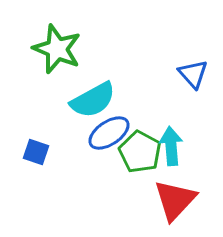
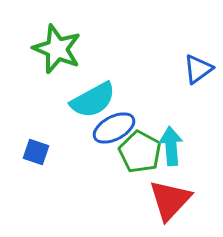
blue triangle: moved 5 px right, 5 px up; rotated 36 degrees clockwise
blue ellipse: moved 5 px right, 5 px up; rotated 6 degrees clockwise
red triangle: moved 5 px left
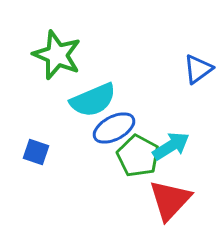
green star: moved 6 px down
cyan semicircle: rotated 6 degrees clockwise
cyan arrow: rotated 63 degrees clockwise
green pentagon: moved 2 px left, 4 px down
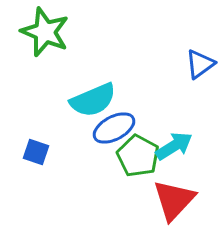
green star: moved 12 px left, 23 px up
blue triangle: moved 2 px right, 5 px up
cyan arrow: moved 3 px right
red triangle: moved 4 px right
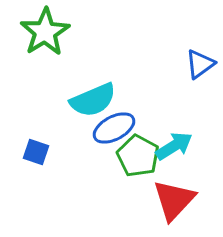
green star: rotated 18 degrees clockwise
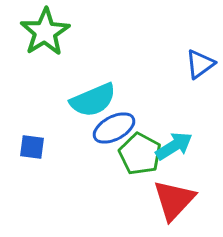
blue square: moved 4 px left, 5 px up; rotated 12 degrees counterclockwise
green pentagon: moved 2 px right, 2 px up
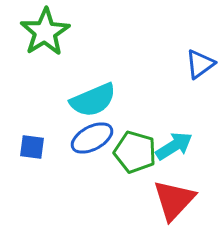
blue ellipse: moved 22 px left, 10 px down
green pentagon: moved 5 px left, 2 px up; rotated 12 degrees counterclockwise
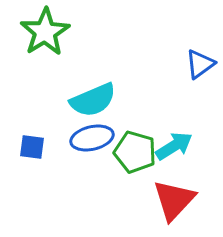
blue ellipse: rotated 15 degrees clockwise
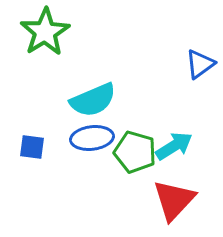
blue ellipse: rotated 6 degrees clockwise
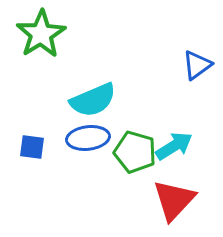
green star: moved 4 px left, 2 px down
blue triangle: moved 3 px left, 1 px down
blue ellipse: moved 4 px left
